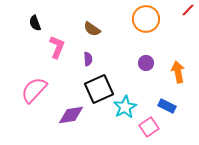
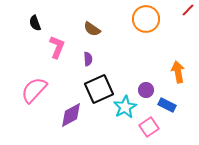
purple circle: moved 27 px down
blue rectangle: moved 1 px up
purple diamond: rotated 20 degrees counterclockwise
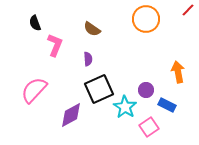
pink L-shape: moved 2 px left, 2 px up
cyan star: rotated 10 degrees counterclockwise
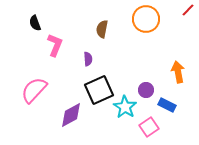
brown semicircle: moved 10 px right; rotated 66 degrees clockwise
black square: moved 1 px down
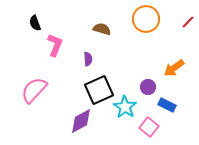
red line: moved 12 px down
brown semicircle: rotated 96 degrees clockwise
orange arrow: moved 4 px left, 4 px up; rotated 115 degrees counterclockwise
purple circle: moved 2 px right, 3 px up
purple diamond: moved 10 px right, 6 px down
pink square: rotated 18 degrees counterclockwise
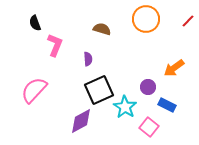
red line: moved 1 px up
